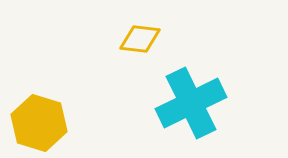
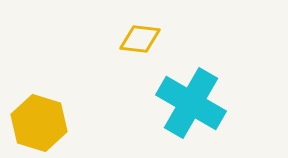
cyan cross: rotated 34 degrees counterclockwise
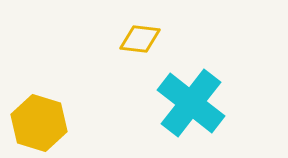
cyan cross: rotated 8 degrees clockwise
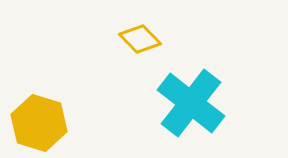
yellow diamond: rotated 39 degrees clockwise
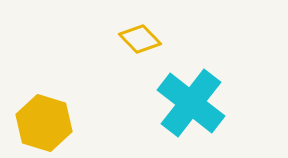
yellow hexagon: moved 5 px right
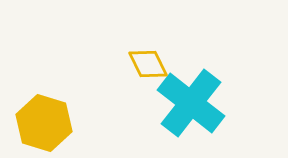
yellow diamond: moved 8 px right, 25 px down; rotated 18 degrees clockwise
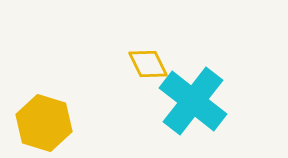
cyan cross: moved 2 px right, 2 px up
